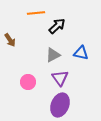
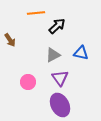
purple ellipse: rotated 50 degrees counterclockwise
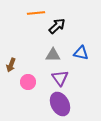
brown arrow: moved 1 px right, 25 px down; rotated 56 degrees clockwise
gray triangle: rotated 28 degrees clockwise
purple ellipse: moved 1 px up
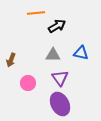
black arrow: rotated 12 degrees clockwise
brown arrow: moved 5 px up
pink circle: moved 1 px down
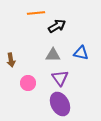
brown arrow: rotated 32 degrees counterclockwise
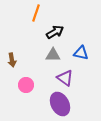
orange line: rotated 66 degrees counterclockwise
black arrow: moved 2 px left, 6 px down
brown arrow: moved 1 px right
purple triangle: moved 5 px right; rotated 18 degrees counterclockwise
pink circle: moved 2 px left, 2 px down
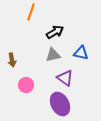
orange line: moved 5 px left, 1 px up
gray triangle: rotated 14 degrees counterclockwise
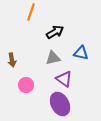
gray triangle: moved 3 px down
purple triangle: moved 1 px left, 1 px down
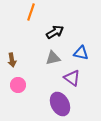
purple triangle: moved 8 px right, 1 px up
pink circle: moved 8 px left
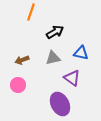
brown arrow: moved 10 px right; rotated 80 degrees clockwise
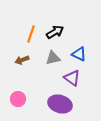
orange line: moved 22 px down
blue triangle: moved 2 px left, 1 px down; rotated 14 degrees clockwise
pink circle: moved 14 px down
purple ellipse: rotated 45 degrees counterclockwise
